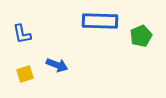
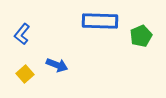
blue L-shape: rotated 50 degrees clockwise
yellow square: rotated 24 degrees counterclockwise
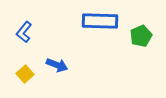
blue L-shape: moved 2 px right, 2 px up
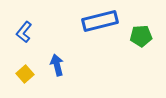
blue rectangle: rotated 16 degrees counterclockwise
green pentagon: rotated 20 degrees clockwise
blue arrow: rotated 125 degrees counterclockwise
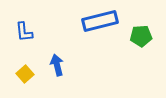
blue L-shape: rotated 45 degrees counterclockwise
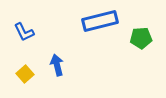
blue L-shape: rotated 20 degrees counterclockwise
green pentagon: moved 2 px down
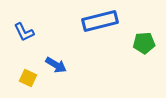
green pentagon: moved 3 px right, 5 px down
blue arrow: moved 1 px left; rotated 135 degrees clockwise
yellow square: moved 3 px right, 4 px down; rotated 24 degrees counterclockwise
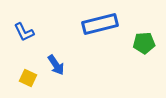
blue rectangle: moved 3 px down
blue arrow: rotated 25 degrees clockwise
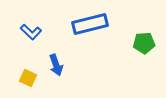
blue rectangle: moved 10 px left
blue L-shape: moved 7 px right; rotated 20 degrees counterclockwise
blue arrow: rotated 15 degrees clockwise
